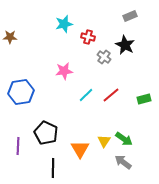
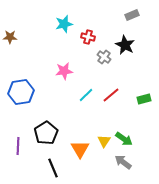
gray rectangle: moved 2 px right, 1 px up
black pentagon: rotated 15 degrees clockwise
black line: rotated 24 degrees counterclockwise
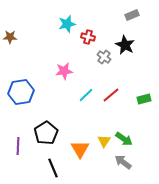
cyan star: moved 3 px right
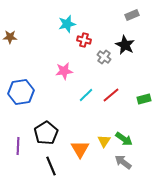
red cross: moved 4 px left, 3 px down
black line: moved 2 px left, 2 px up
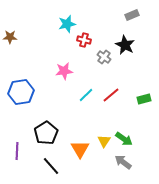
purple line: moved 1 px left, 5 px down
black line: rotated 18 degrees counterclockwise
